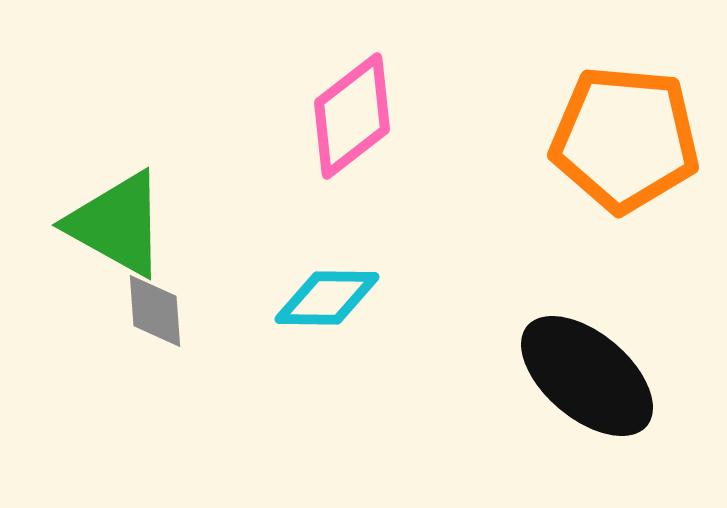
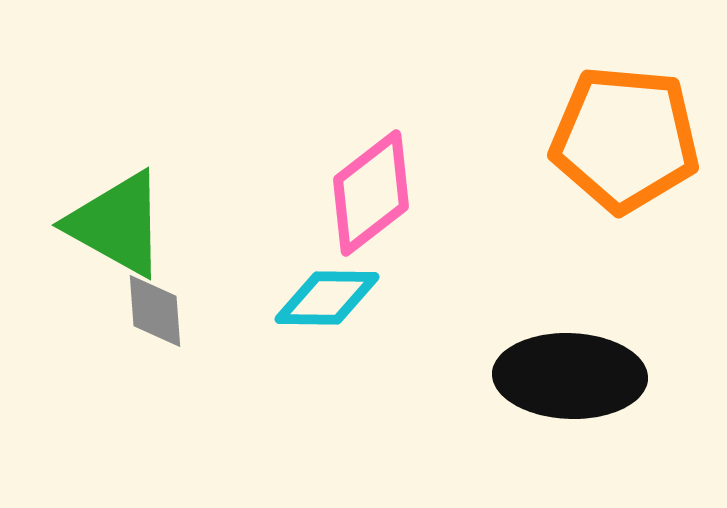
pink diamond: moved 19 px right, 77 px down
black ellipse: moved 17 px left; rotated 38 degrees counterclockwise
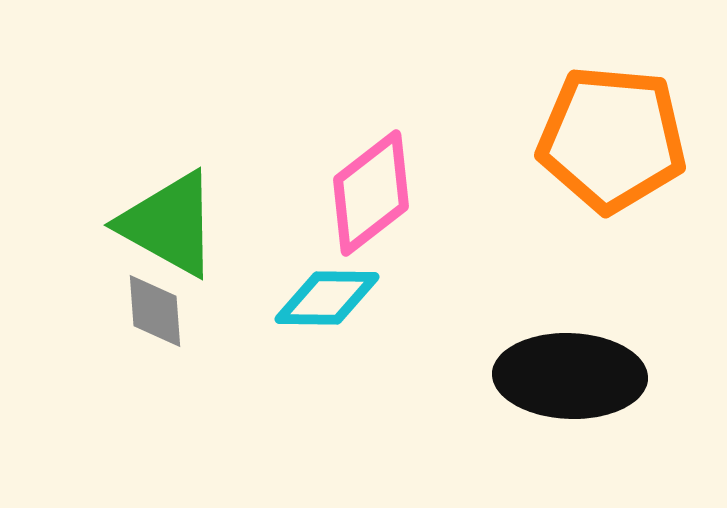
orange pentagon: moved 13 px left
green triangle: moved 52 px right
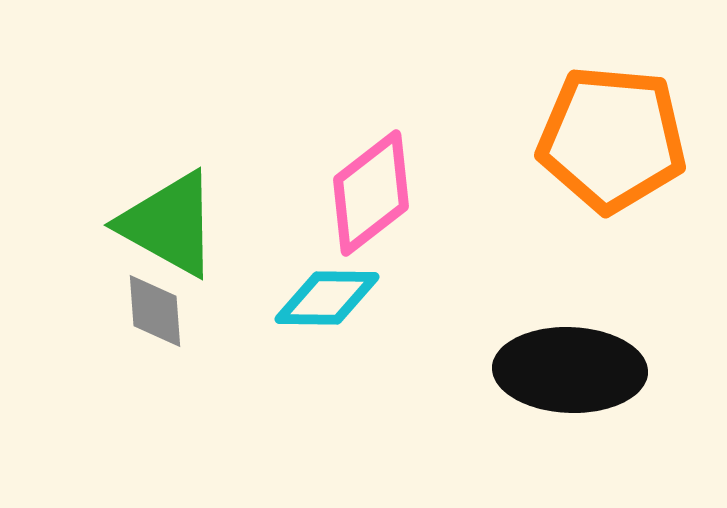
black ellipse: moved 6 px up
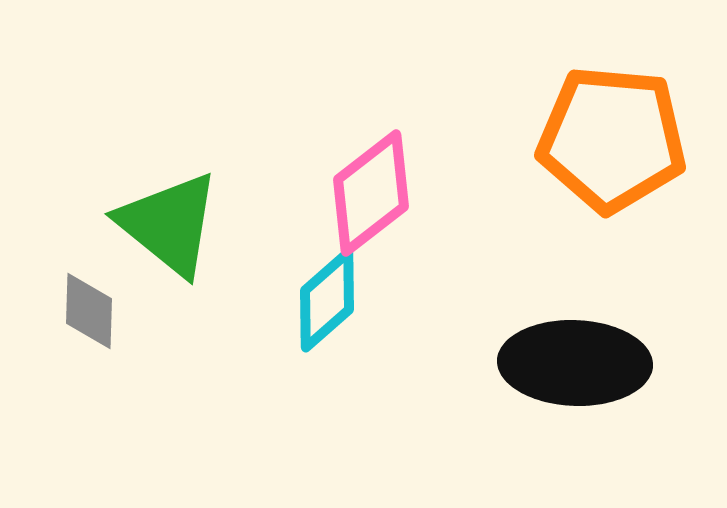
green triangle: rotated 10 degrees clockwise
cyan diamond: moved 2 px down; rotated 42 degrees counterclockwise
gray diamond: moved 66 px left; rotated 6 degrees clockwise
black ellipse: moved 5 px right, 7 px up
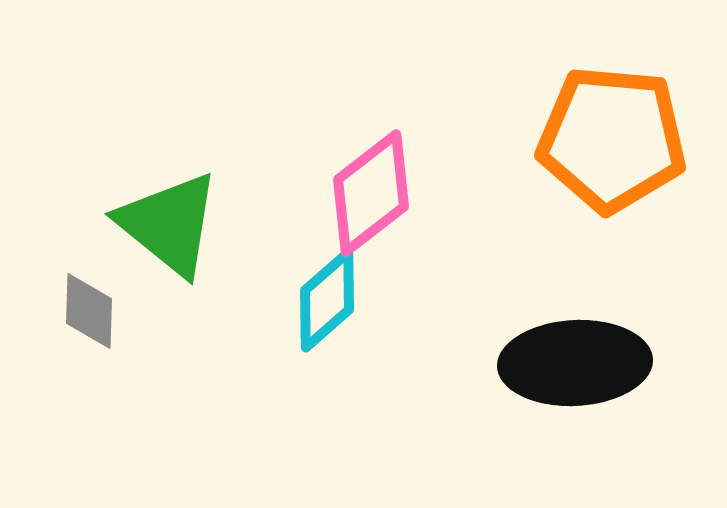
black ellipse: rotated 5 degrees counterclockwise
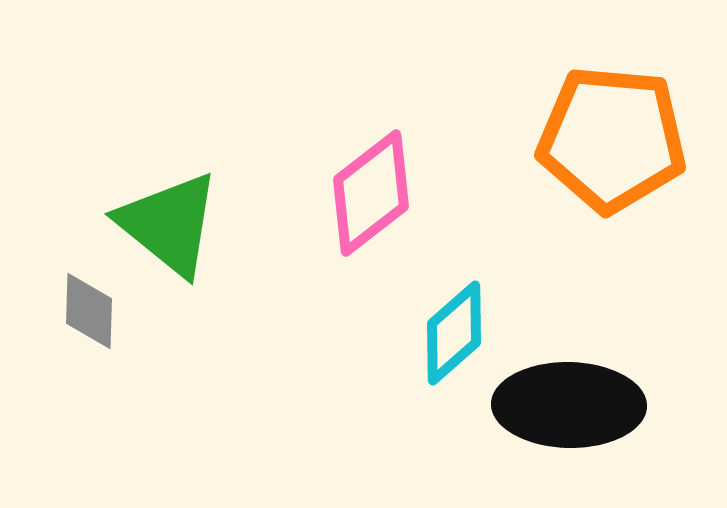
cyan diamond: moved 127 px right, 33 px down
black ellipse: moved 6 px left, 42 px down; rotated 4 degrees clockwise
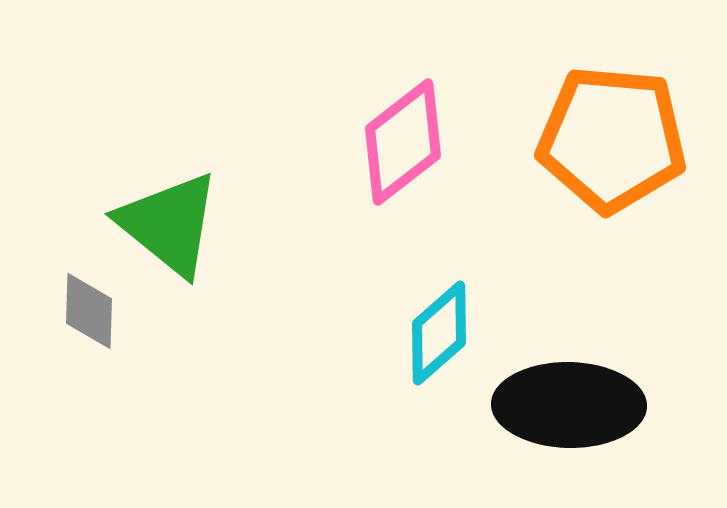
pink diamond: moved 32 px right, 51 px up
cyan diamond: moved 15 px left
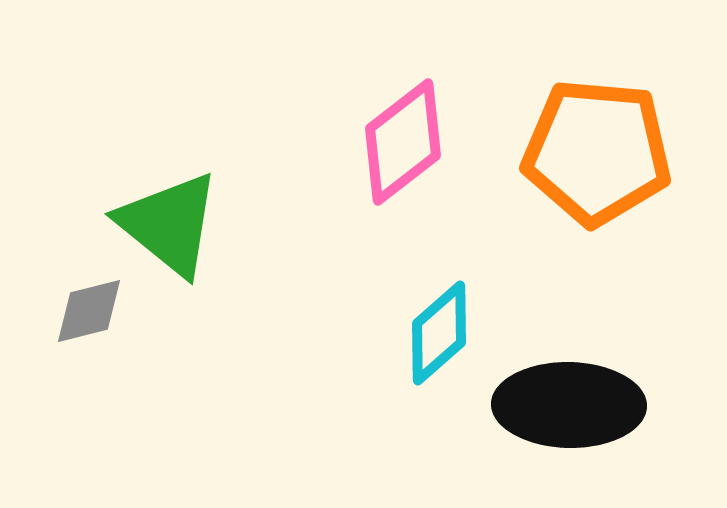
orange pentagon: moved 15 px left, 13 px down
gray diamond: rotated 74 degrees clockwise
